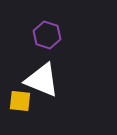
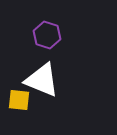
yellow square: moved 1 px left, 1 px up
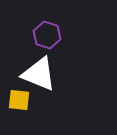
white triangle: moved 3 px left, 6 px up
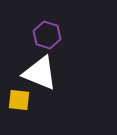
white triangle: moved 1 px right, 1 px up
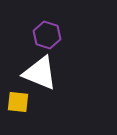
yellow square: moved 1 px left, 2 px down
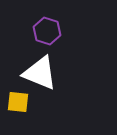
purple hexagon: moved 4 px up
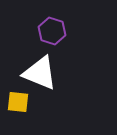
purple hexagon: moved 5 px right
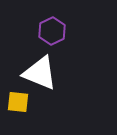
purple hexagon: rotated 16 degrees clockwise
